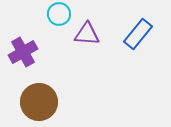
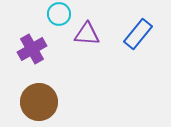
purple cross: moved 9 px right, 3 px up
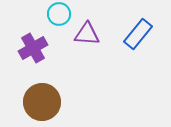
purple cross: moved 1 px right, 1 px up
brown circle: moved 3 px right
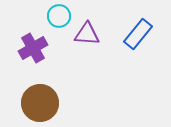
cyan circle: moved 2 px down
brown circle: moved 2 px left, 1 px down
